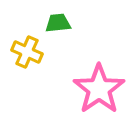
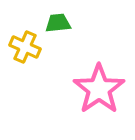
yellow cross: moved 2 px left, 5 px up
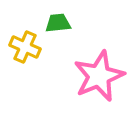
pink star: moved 13 px up; rotated 12 degrees clockwise
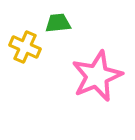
pink star: moved 2 px left
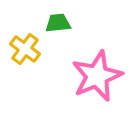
yellow cross: moved 2 px down; rotated 12 degrees clockwise
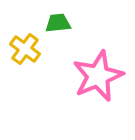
pink star: moved 1 px right
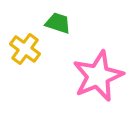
green trapezoid: rotated 24 degrees clockwise
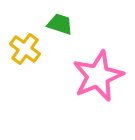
green trapezoid: moved 2 px right, 1 px down
